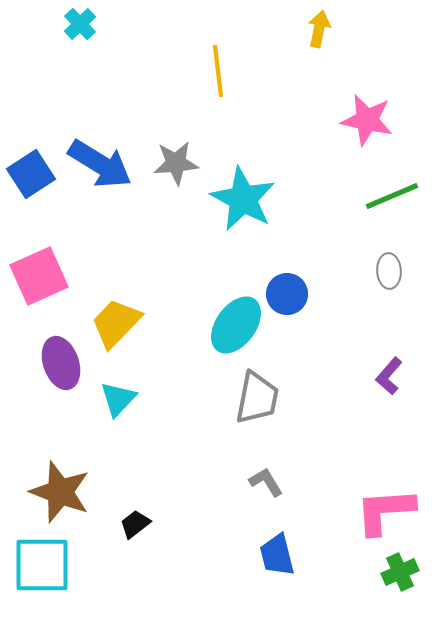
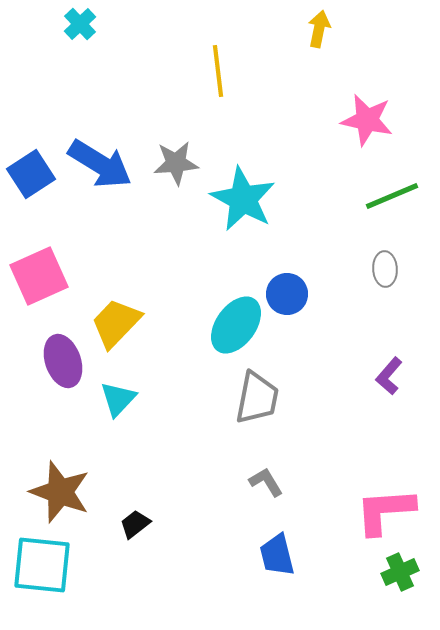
gray ellipse: moved 4 px left, 2 px up
purple ellipse: moved 2 px right, 2 px up
cyan square: rotated 6 degrees clockwise
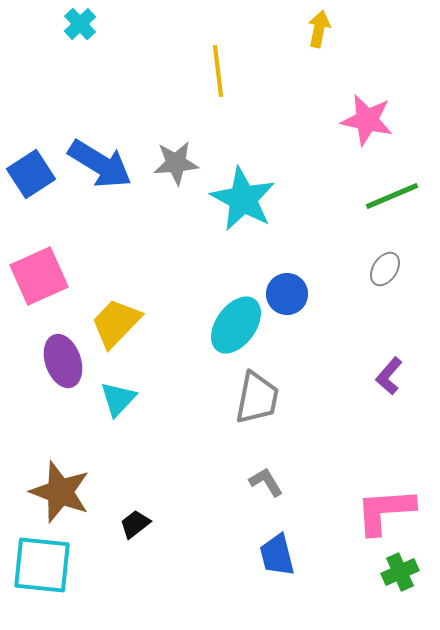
gray ellipse: rotated 36 degrees clockwise
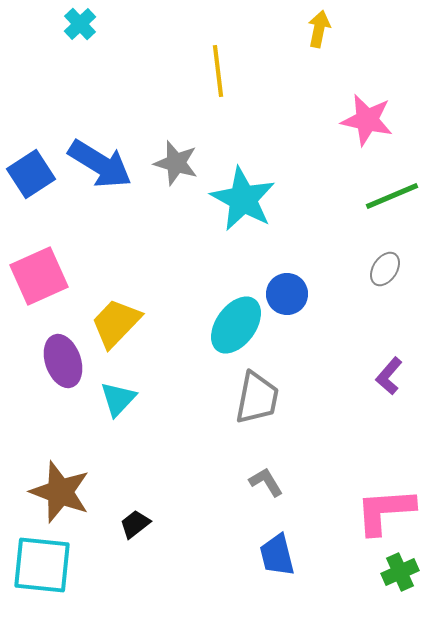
gray star: rotated 21 degrees clockwise
